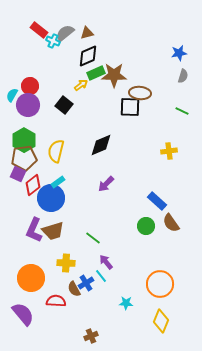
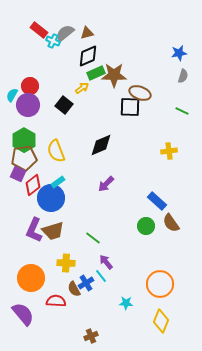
yellow arrow at (81, 85): moved 1 px right, 3 px down
brown ellipse at (140, 93): rotated 15 degrees clockwise
yellow semicircle at (56, 151): rotated 35 degrees counterclockwise
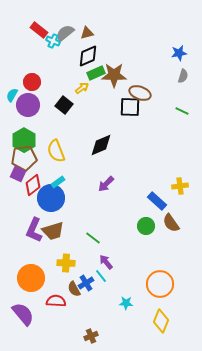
red circle at (30, 86): moved 2 px right, 4 px up
yellow cross at (169, 151): moved 11 px right, 35 px down
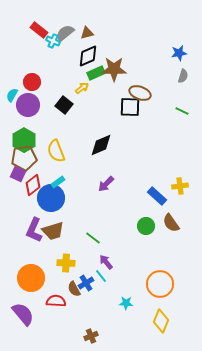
brown star at (114, 75): moved 6 px up
blue rectangle at (157, 201): moved 5 px up
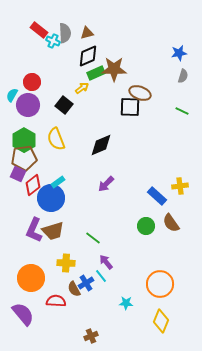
gray semicircle at (65, 33): rotated 126 degrees clockwise
yellow semicircle at (56, 151): moved 12 px up
